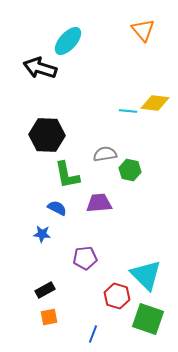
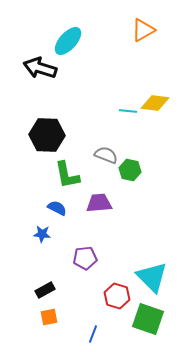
orange triangle: rotated 40 degrees clockwise
gray semicircle: moved 1 px right, 1 px down; rotated 30 degrees clockwise
cyan triangle: moved 6 px right, 2 px down
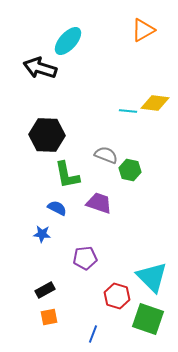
purple trapezoid: rotated 24 degrees clockwise
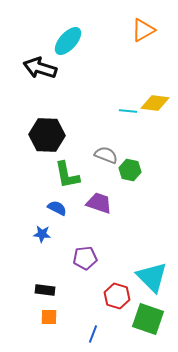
black rectangle: rotated 36 degrees clockwise
orange square: rotated 12 degrees clockwise
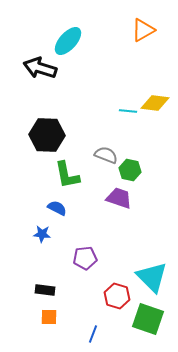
purple trapezoid: moved 20 px right, 5 px up
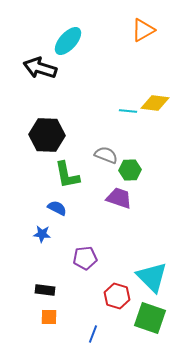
green hexagon: rotated 15 degrees counterclockwise
green square: moved 2 px right, 1 px up
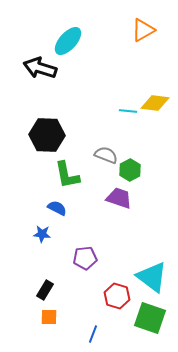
green hexagon: rotated 25 degrees counterclockwise
cyan triangle: rotated 8 degrees counterclockwise
black rectangle: rotated 66 degrees counterclockwise
